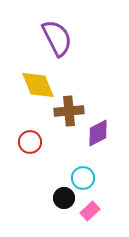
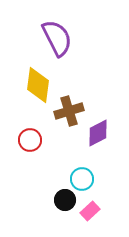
yellow diamond: rotated 30 degrees clockwise
brown cross: rotated 12 degrees counterclockwise
red circle: moved 2 px up
cyan circle: moved 1 px left, 1 px down
black circle: moved 1 px right, 2 px down
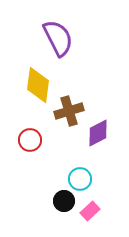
purple semicircle: moved 1 px right
cyan circle: moved 2 px left
black circle: moved 1 px left, 1 px down
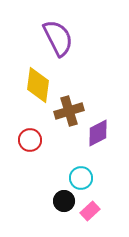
cyan circle: moved 1 px right, 1 px up
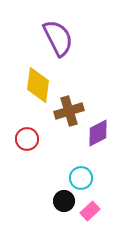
red circle: moved 3 px left, 1 px up
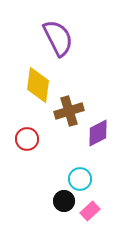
cyan circle: moved 1 px left, 1 px down
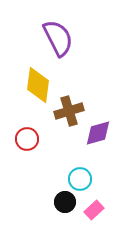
purple diamond: rotated 12 degrees clockwise
black circle: moved 1 px right, 1 px down
pink rectangle: moved 4 px right, 1 px up
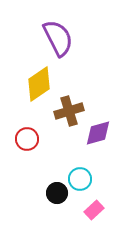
yellow diamond: moved 1 px right, 1 px up; rotated 48 degrees clockwise
black circle: moved 8 px left, 9 px up
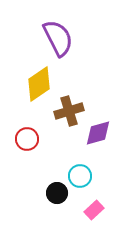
cyan circle: moved 3 px up
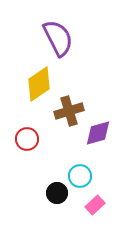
pink rectangle: moved 1 px right, 5 px up
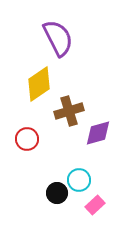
cyan circle: moved 1 px left, 4 px down
